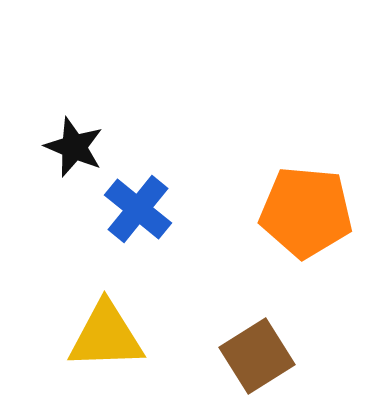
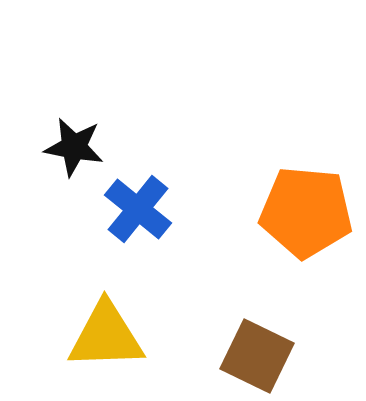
black star: rotated 12 degrees counterclockwise
brown square: rotated 32 degrees counterclockwise
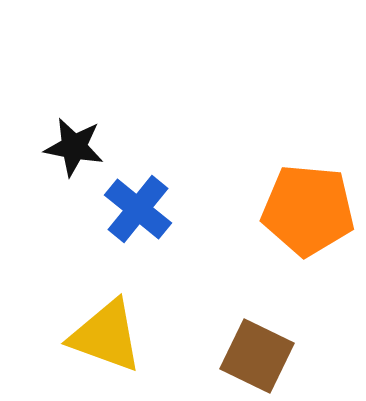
orange pentagon: moved 2 px right, 2 px up
yellow triangle: rotated 22 degrees clockwise
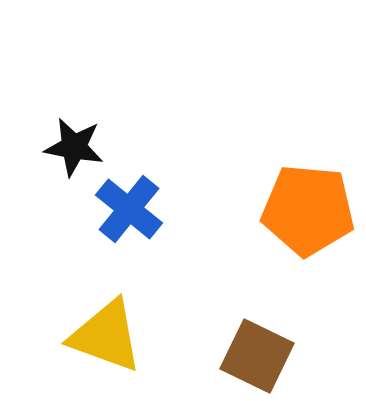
blue cross: moved 9 px left
